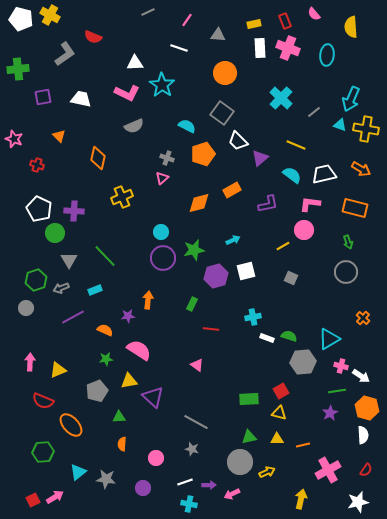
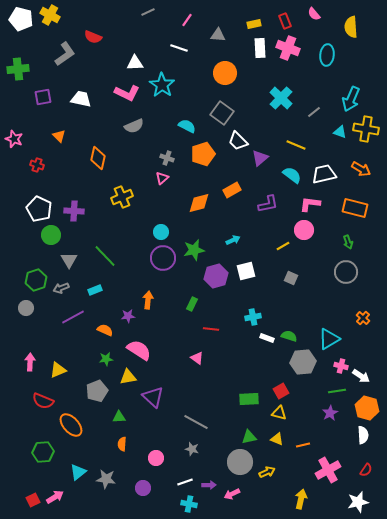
cyan triangle at (340, 125): moved 7 px down
green circle at (55, 233): moved 4 px left, 2 px down
pink triangle at (197, 365): moved 7 px up
yellow triangle at (129, 381): moved 1 px left, 4 px up
yellow triangle at (277, 439): rotated 24 degrees clockwise
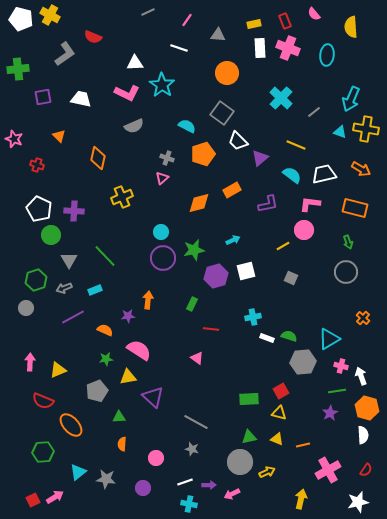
orange circle at (225, 73): moved 2 px right
gray arrow at (61, 288): moved 3 px right
white arrow at (361, 376): rotated 144 degrees counterclockwise
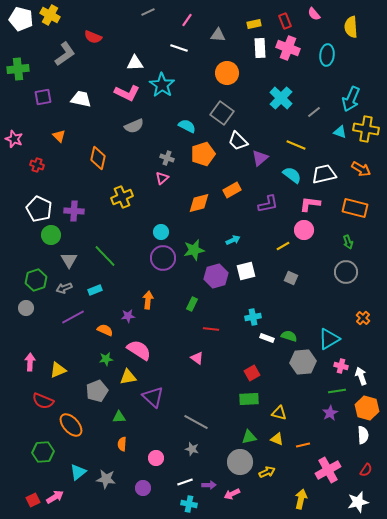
red square at (281, 391): moved 29 px left, 18 px up
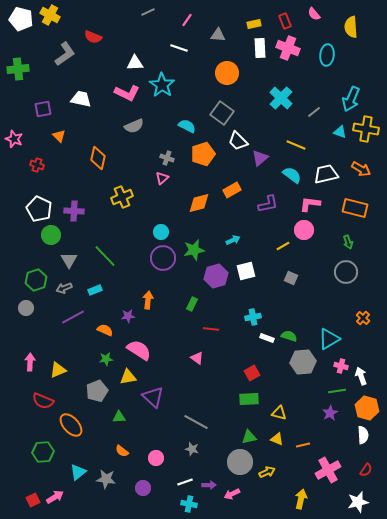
purple square at (43, 97): moved 12 px down
white trapezoid at (324, 174): moved 2 px right
orange semicircle at (122, 444): moved 7 px down; rotated 56 degrees counterclockwise
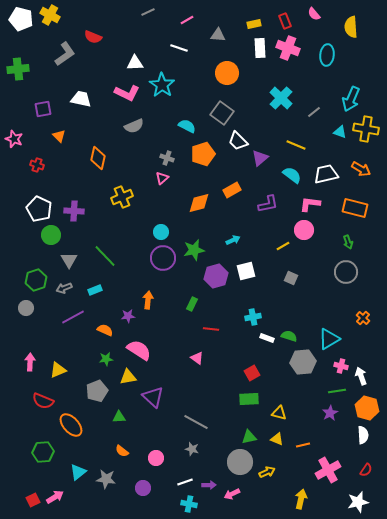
pink line at (187, 20): rotated 24 degrees clockwise
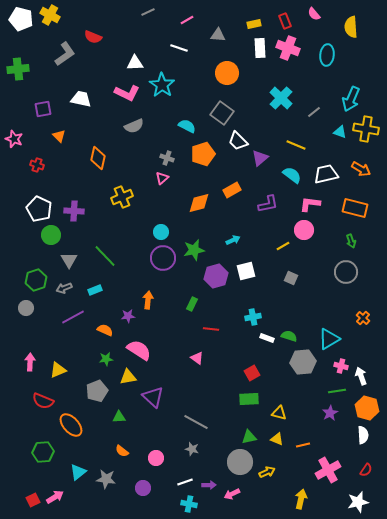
green arrow at (348, 242): moved 3 px right, 1 px up
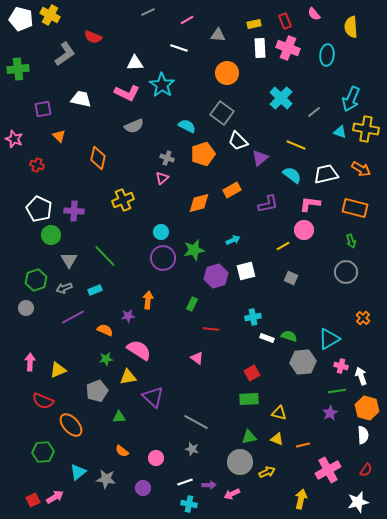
yellow cross at (122, 197): moved 1 px right, 3 px down
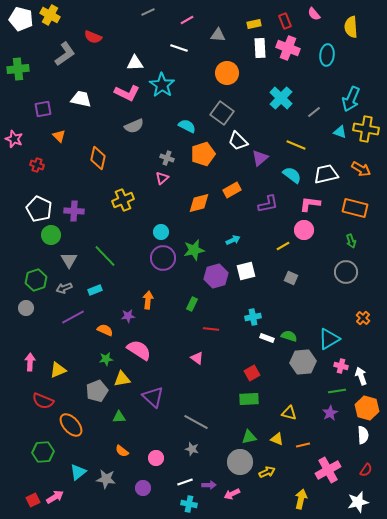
yellow triangle at (128, 377): moved 6 px left, 2 px down
yellow triangle at (279, 413): moved 10 px right
